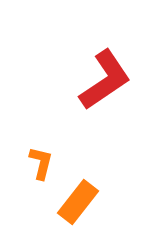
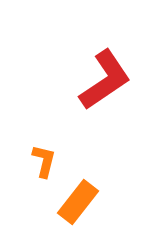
orange L-shape: moved 3 px right, 2 px up
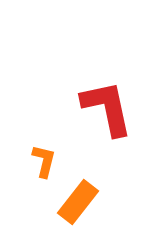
red L-shape: moved 2 px right, 28 px down; rotated 68 degrees counterclockwise
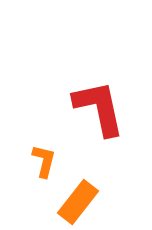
red L-shape: moved 8 px left
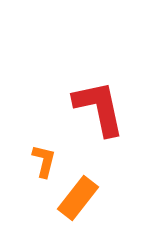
orange rectangle: moved 4 px up
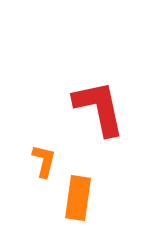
orange rectangle: rotated 30 degrees counterclockwise
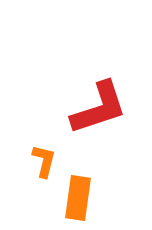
red L-shape: rotated 84 degrees clockwise
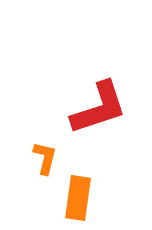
orange L-shape: moved 1 px right, 3 px up
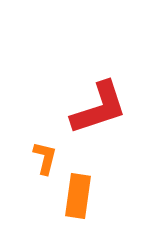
orange rectangle: moved 2 px up
